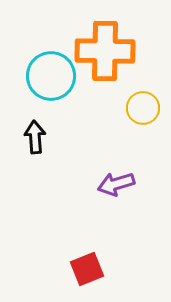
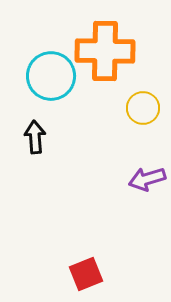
purple arrow: moved 31 px right, 5 px up
red square: moved 1 px left, 5 px down
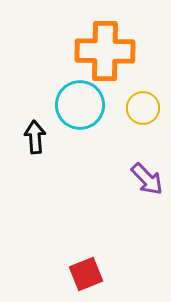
cyan circle: moved 29 px right, 29 px down
purple arrow: rotated 117 degrees counterclockwise
